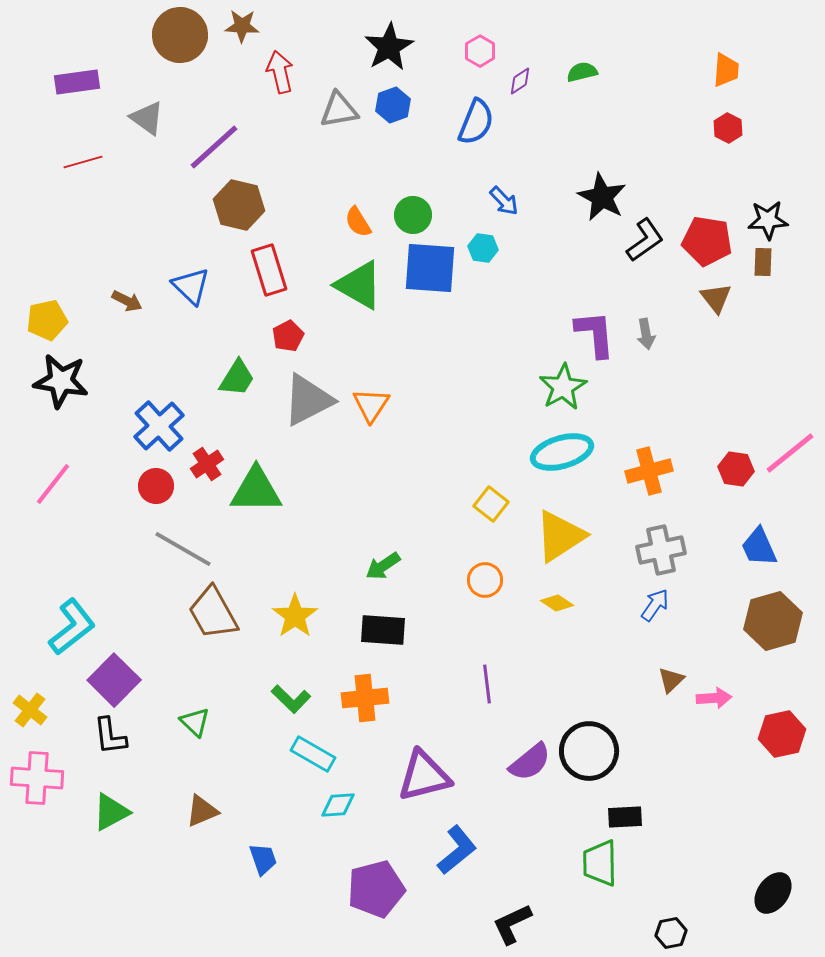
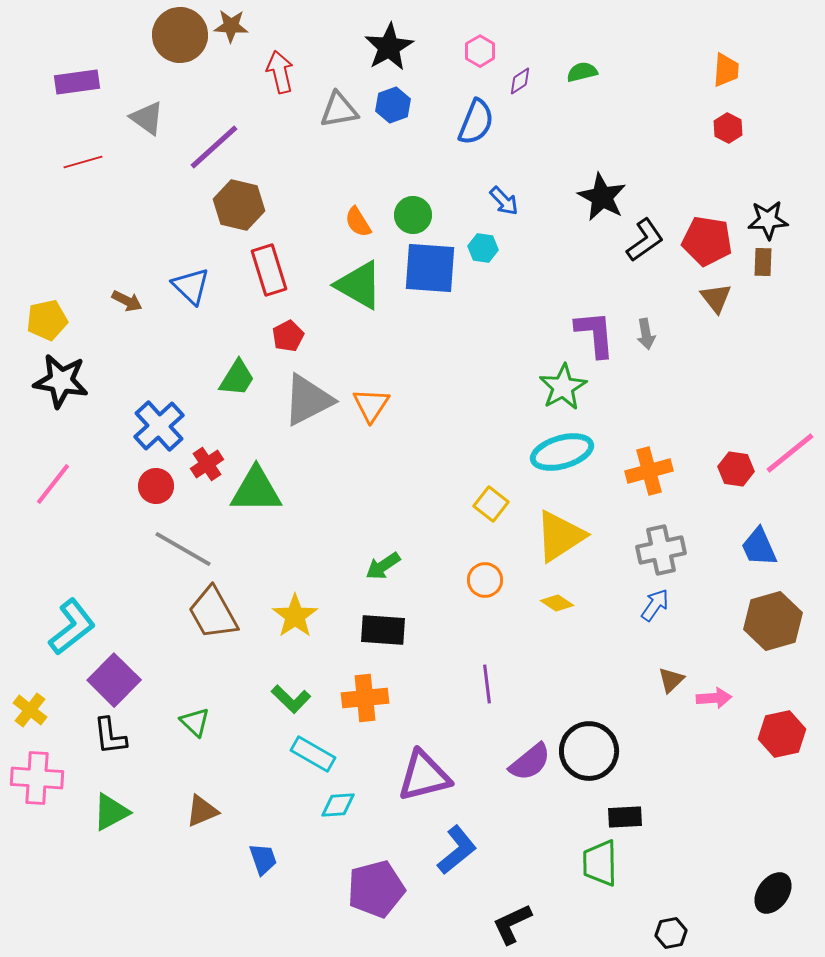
brown star at (242, 26): moved 11 px left
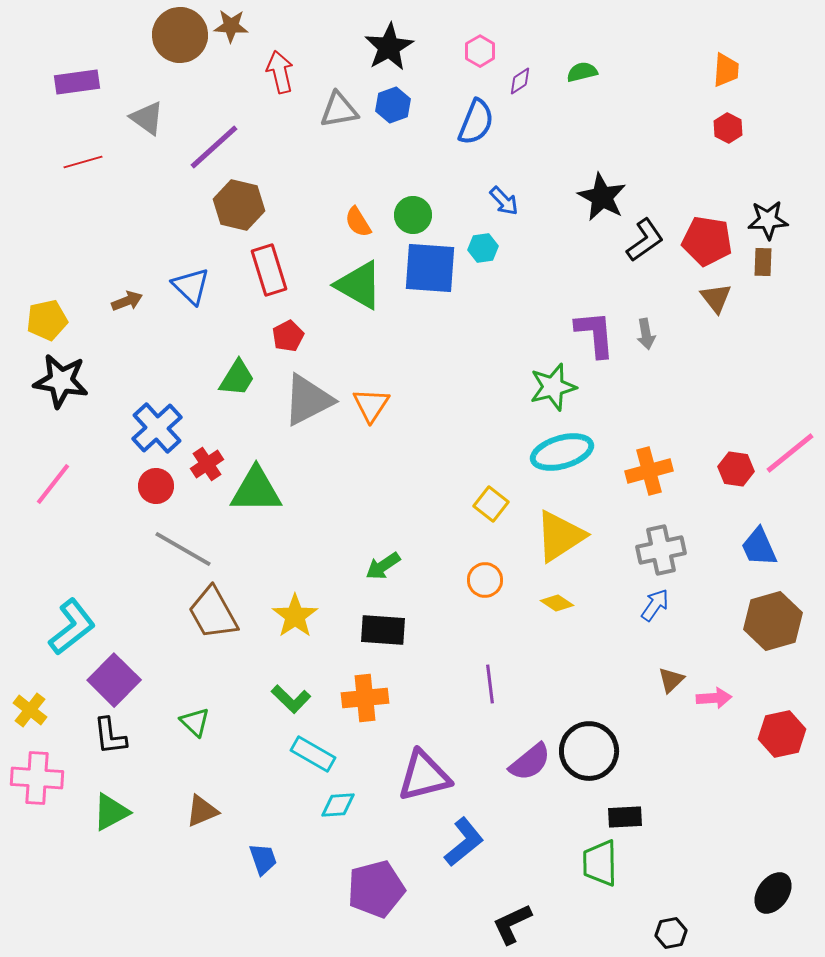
cyan hexagon at (483, 248): rotated 16 degrees counterclockwise
brown arrow at (127, 301): rotated 48 degrees counterclockwise
green star at (563, 387): moved 10 px left; rotated 15 degrees clockwise
blue cross at (159, 426): moved 2 px left, 2 px down
purple line at (487, 684): moved 3 px right
blue L-shape at (457, 850): moved 7 px right, 8 px up
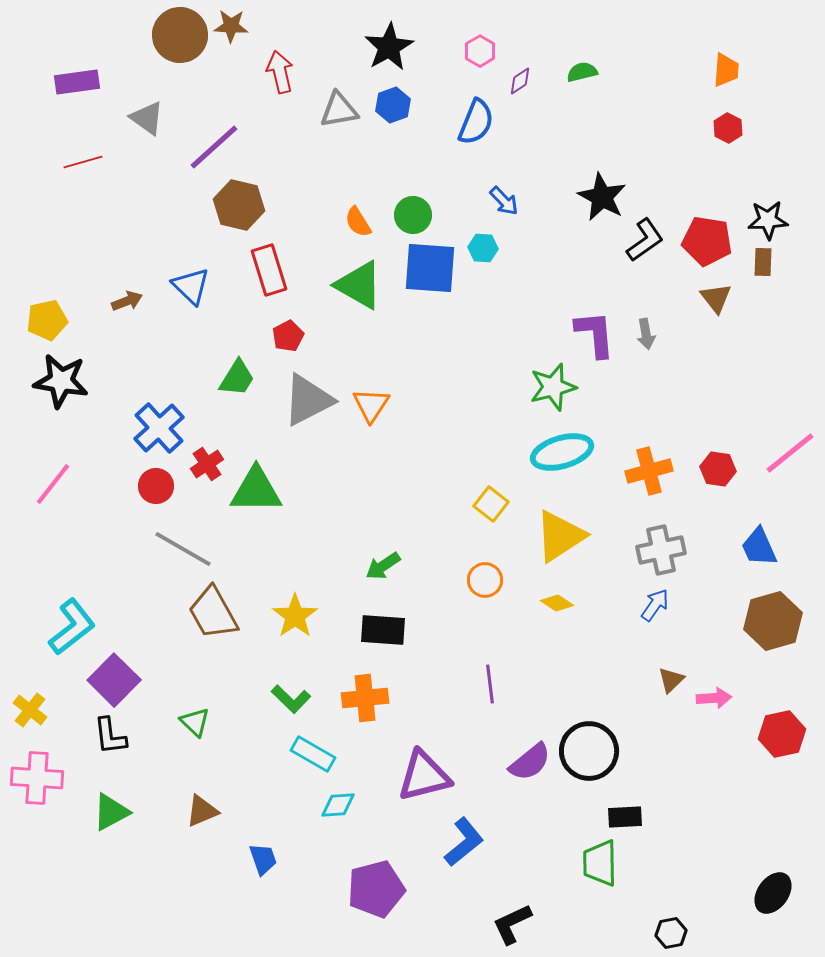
cyan hexagon at (483, 248): rotated 12 degrees clockwise
blue cross at (157, 428): moved 2 px right
red hexagon at (736, 469): moved 18 px left
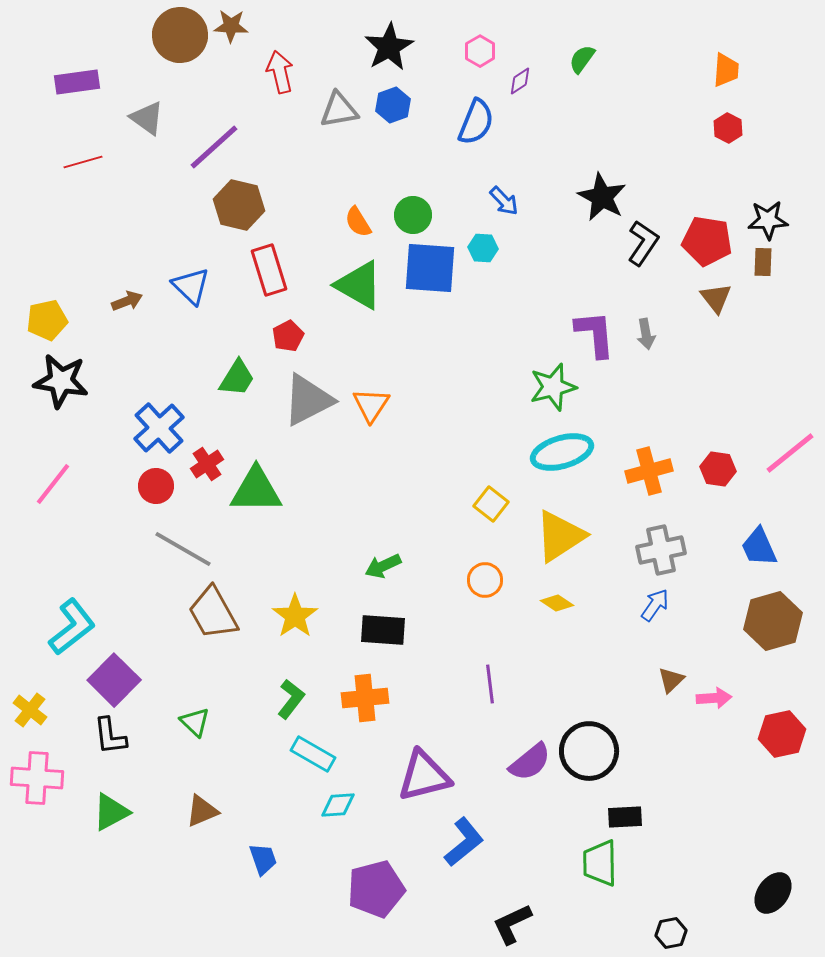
green semicircle at (582, 72): moved 13 px up; rotated 40 degrees counterclockwise
black L-shape at (645, 240): moved 2 px left, 3 px down; rotated 21 degrees counterclockwise
green arrow at (383, 566): rotated 9 degrees clockwise
green L-shape at (291, 699): rotated 96 degrees counterclockwise
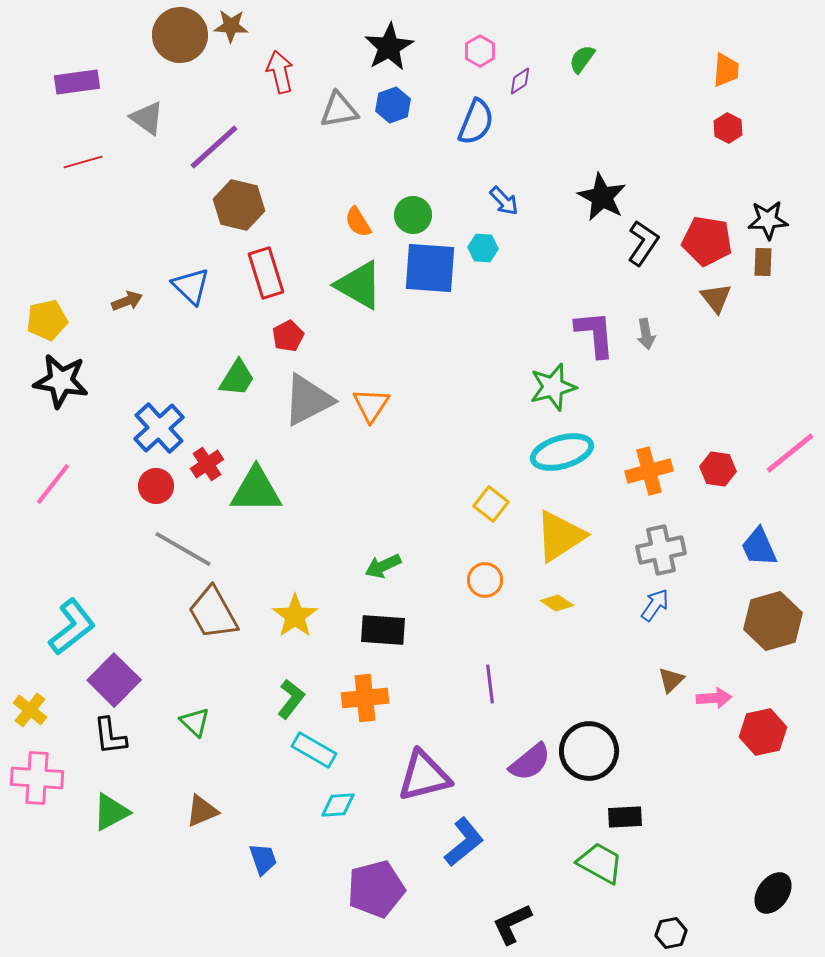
red rectangle at (269, 270): moved 3 px left, 3 px down
red hexagon at (782, 734): moved 19 px left, 2 px up
cyan rectangle at (313, 754): moved 1 px right, 4 px up
green trapezoid at (600, 863): rotated 120 degrees clockwise
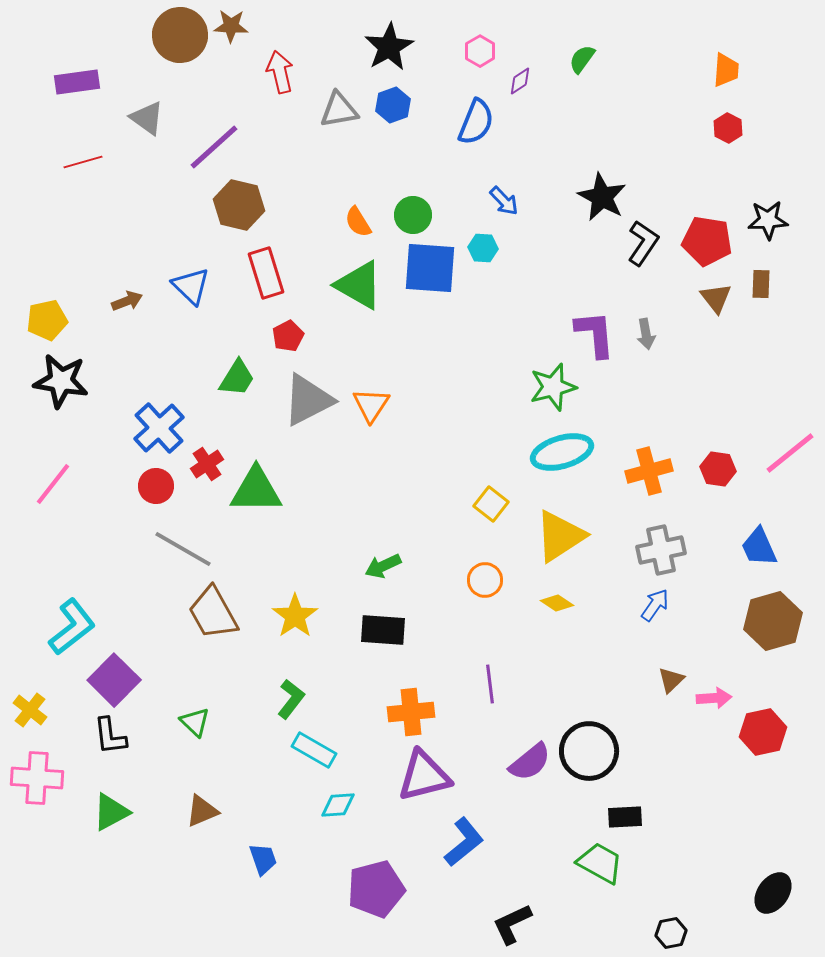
brown rectangle at (763, 262): moved 2 px left, 22 px down
orange cross at (365, 698): moved 46 px right, 14 px down
